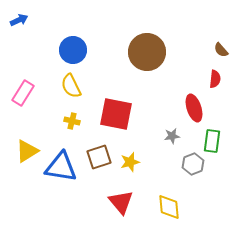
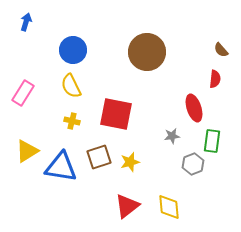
blue arrow: moved 7 px right, 2 px down; rotated 48 degrees counterclockwise
red triangle: moved 6 px right, 4 px down; rotated 32 degrees clockwise
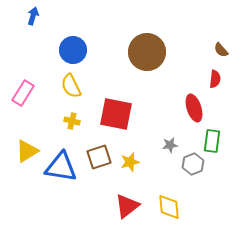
blue arrow: moved 7 px right, 6 px up
gray star: moved 2 px left, 9 px down
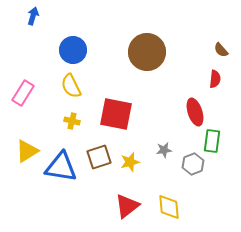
red ellipse: moved 1 px right, 4 px down
gray star: moved 6 px left, 5 px down
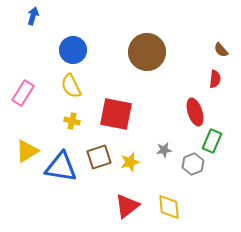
green rectangle: rotated 15 degrees clockwise
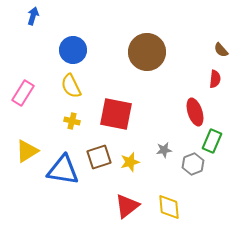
blue triangle: moved 2 px right, 3 px down
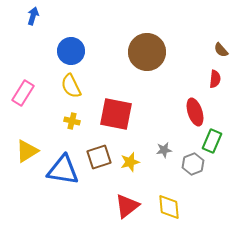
blue circle: moved 2 px left, 1 px down
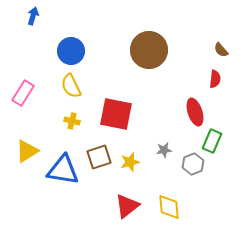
brown circle: moved 2 px right, 2 px up
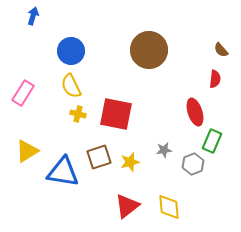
yellow cross: moved 6 px right, 7 px up
blue triangle: moved 2 px down
